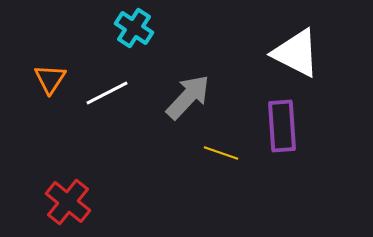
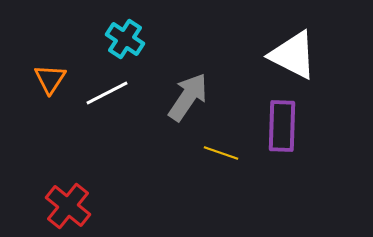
cyan cross: moved 9 px left, 11 px down
white triangle: moved 3 px left, 2 px down
gray arrow: rotated 9 degrees counterclockwise
purple rectangle: rotated 6 degrees clockwise
red cross: moved 4 px down
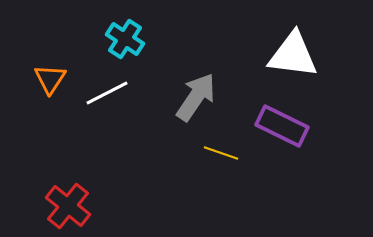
white triangle: rotated 20 degrees counterclockwise
gray arrow: moved 8 px right
purple rectangle: rotated 66 degrees counterclockwise
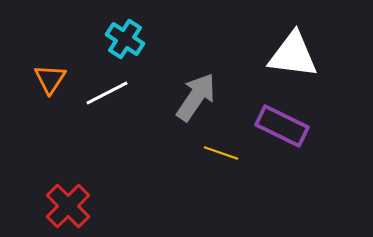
red cross: rotated 6 degrees clockwise
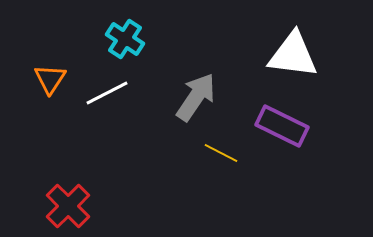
yellow line: rotated 8 degrees clockwise
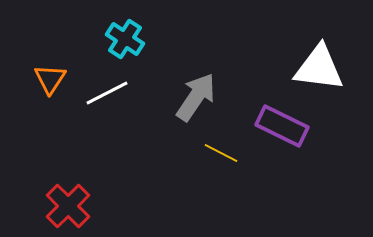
white triangle: moved 26 px right, 13 px down
